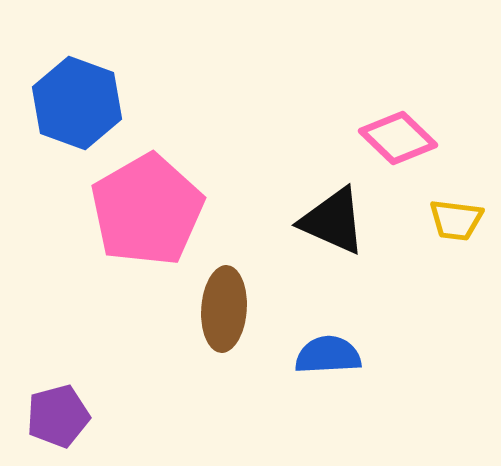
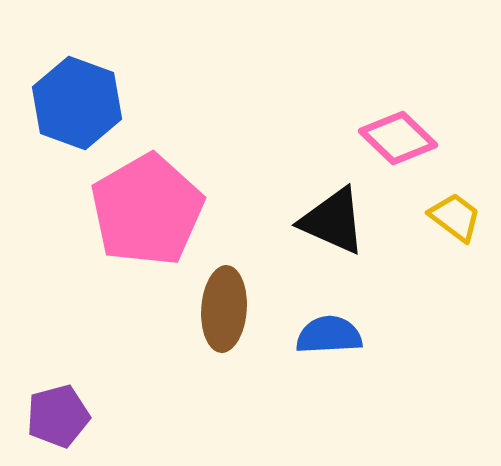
yellow trapezoid: moved 1 px left, 3 px up; rotated 150 degrees counterclockwise
blue semicircle: moved 1 px right, 20 px up
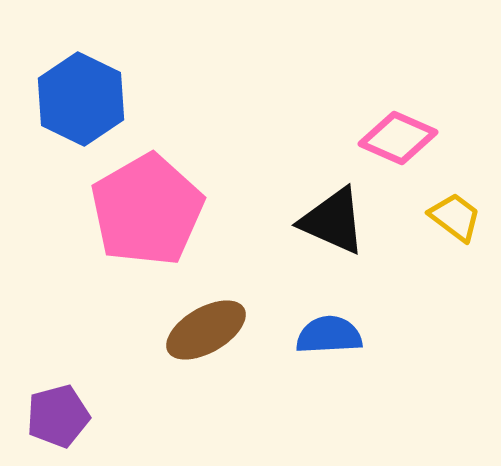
blue hexagon: moved 4 px right, 4 px up; rotated 6 degrees clockwise
pink diamond: rotated 20 degrees counterclockwise
brown ellipse: moved 18 px left, 21 px down; rotated 56 degrees clockwise
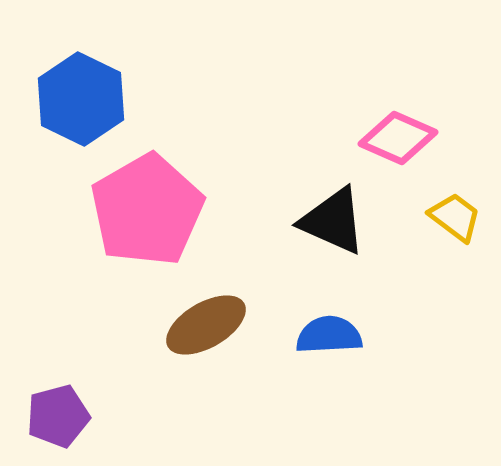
brown ellipse: moved 5 px up
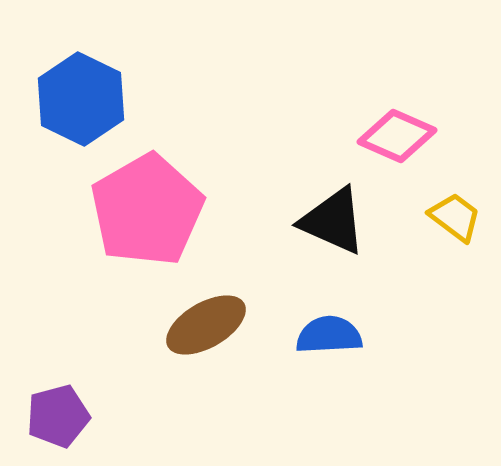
pink diamond: moved 1 px left, 2 px up
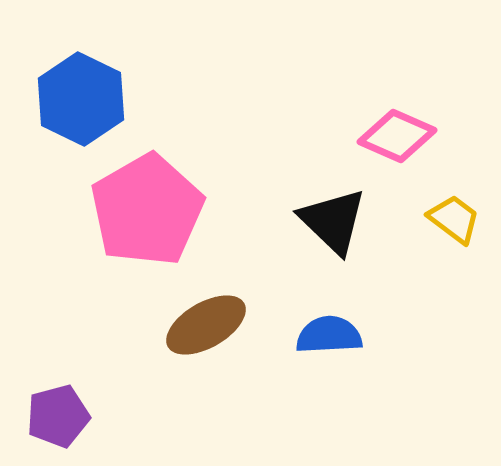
yellow trapezoid: moved 1 px left, 2 px down
black triangle: rotated 20 degrees clockwise
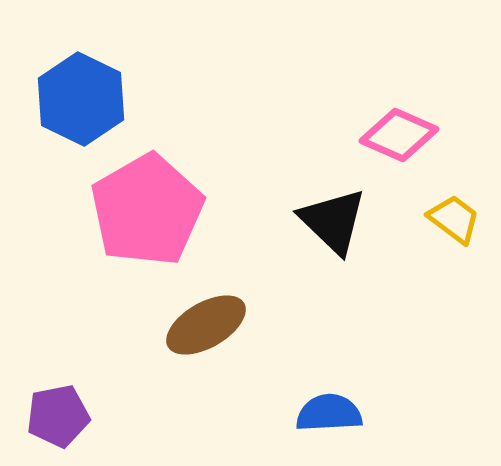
pink diamond: moved 2 px right, 1 px up
blue semicircle: moved 78 px down
purple pentagon: rotated 4 degrees clockwise
